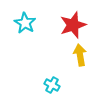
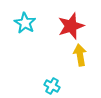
red star: moved 2 px left, 1 px down
cyan cross: moved 1 px down
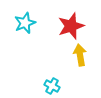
cyan star: rotated 20 degrees clockwise
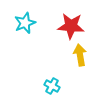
red star: rotated 24 degrees clockwise
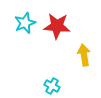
red star: moved 14 px left
yellow arrow: moved 4 px right
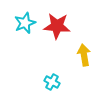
cyan cross: moved 4 px up
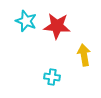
cyan star: moved 1 px right, 2 px up; rotated 30 degrees counterclockwise
cyan cross: moved 5 px up; rotated 21 degrees counterclockwise
